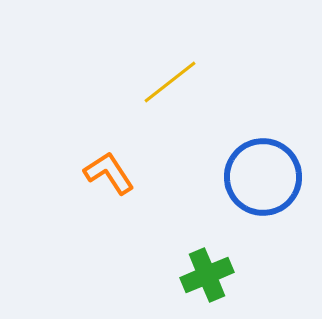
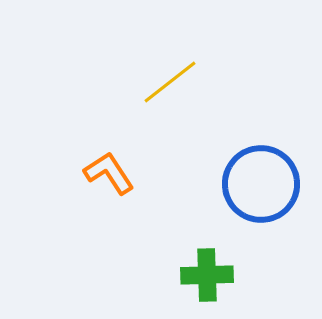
blue circle: moved 2 px left, 7 px down
green cross: rotated 21 degrees clockwise
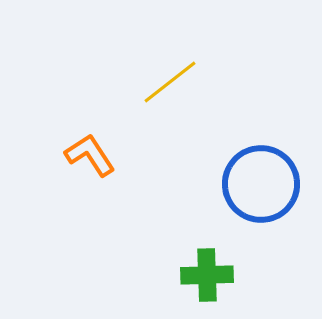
orange L-shape: moved 19 px left, 18 px up
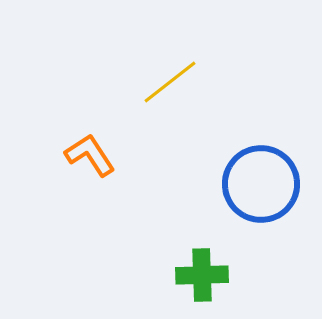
green cross: moved 5 px left
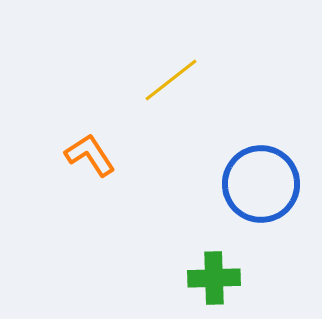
yellow line: moved 1 px right, 2 px up
green cross: moved 12 px right, 3 px down
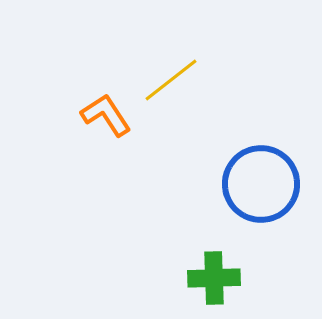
orange L-shape: moved 16 px right, 40 px up
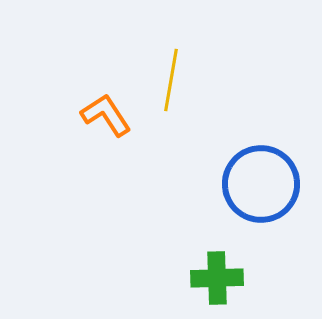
yellow line: rotated 42 degrees counterclockwise
green cross: moved 3 px right
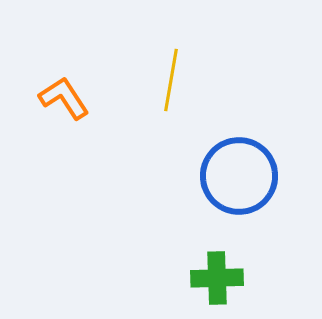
orange L-shape: moved 42 px left, 17 px up
blue circle: moved 22 px left, 8 px up
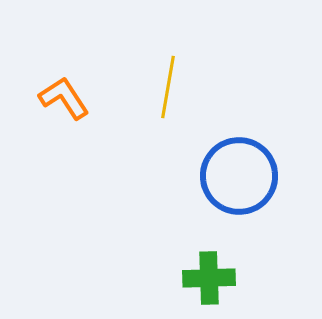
yellow line: moved 3 px left, 7 px down
green cross: moved 8 px left
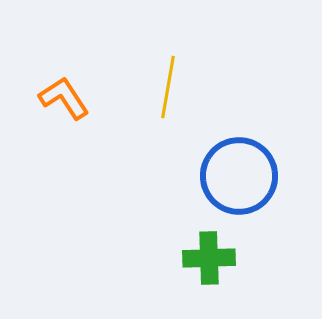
green cross: moved 20 px up
